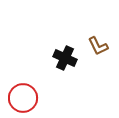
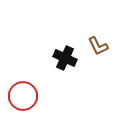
red circle: moved 2 px up
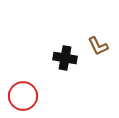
black cross: rotated 15 degrees counterclockwise
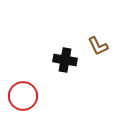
black cross: moved 2 px down
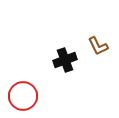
black cross: rotated 30 degrees counterclockwise
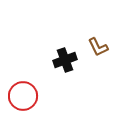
brown L-shape: moved 1 px down
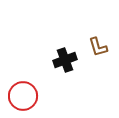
brown L-shape: rotated 10 degrees clockwise
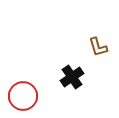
black cross: moved 7 px right, 17 px down; rotated 15 degrees counterclockwise
